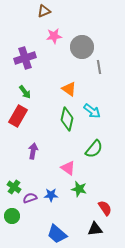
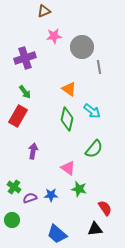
green circle: moved 4 px down
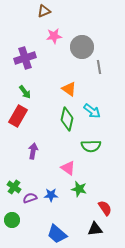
green semicircle: moved 3 px left, 3 px up; rotated 48 degrees clockwise
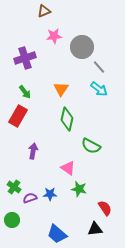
gray line: rotated 32 degrees counterclockwise
orange triangle: moved 8 px left; rotated 28 degrees clockwise
cyan arrow: moved 7 px right, 22 px up
green semicircle: rotated 30 degrees clockwise
blue star: moved 1 px left, 1 px up
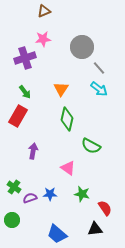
pink star: moved 11 px left, 3 px down
gray line: moved 1 px down
green star: moved 3 px right, 5 px down
